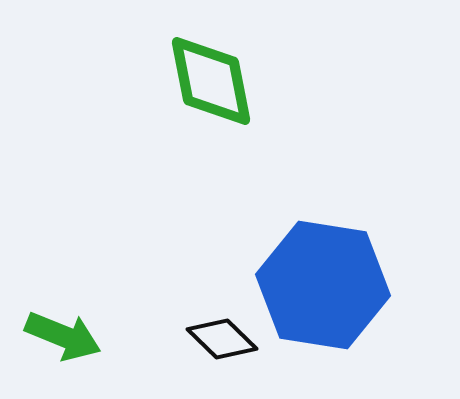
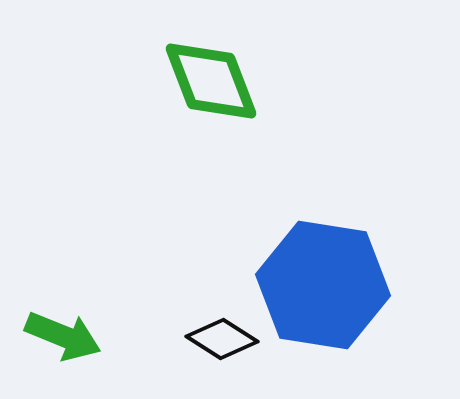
green diamond: rotated 10 degrees counterclockwise
black diamond: rotated 12 degrees counterclockwise
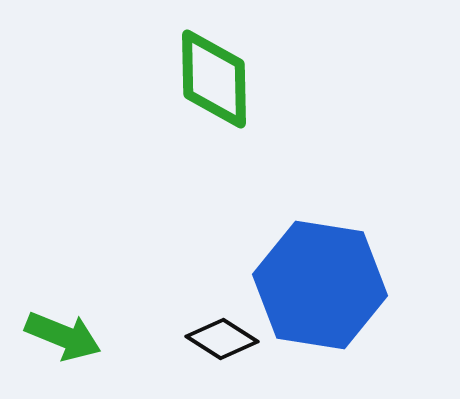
green diamond: moved 3 px right, 2 px up; rotated 20 degrees clockwise
blue hexagon: moved 3 px left
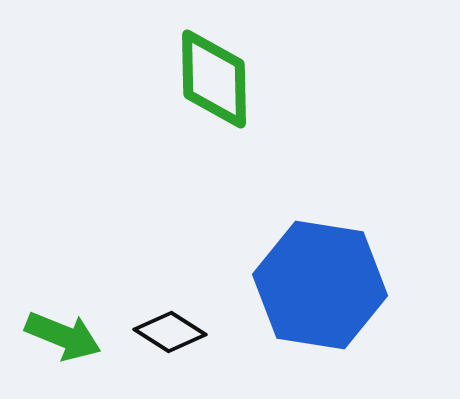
black diamond: moved 52 px left, 7 px up
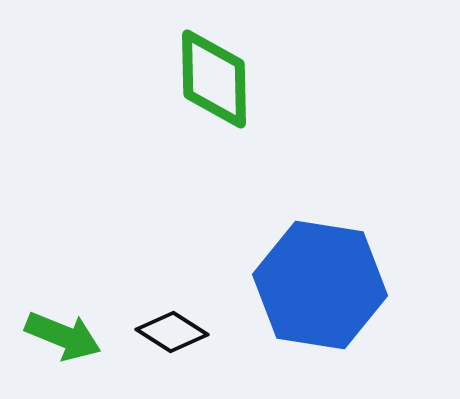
black diamond: moved 2 px right
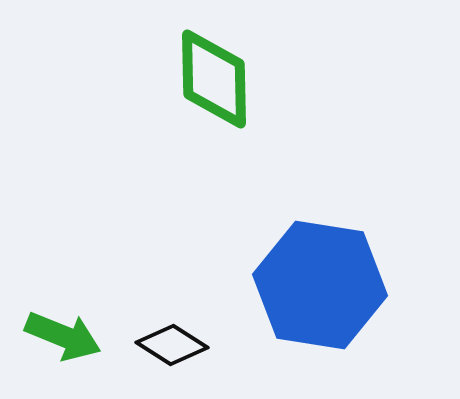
black diamond: moved 13 px down
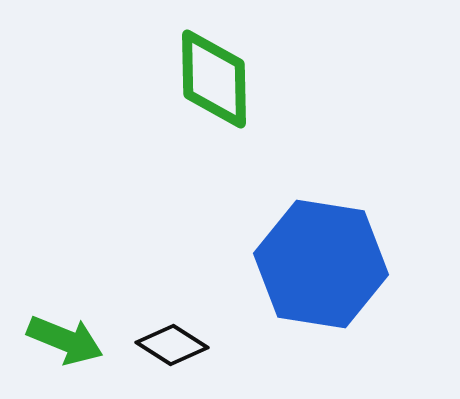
blue hexagon: moved 1 px right, 21 px up
green arrow: moved 2 px right, 4 px down
